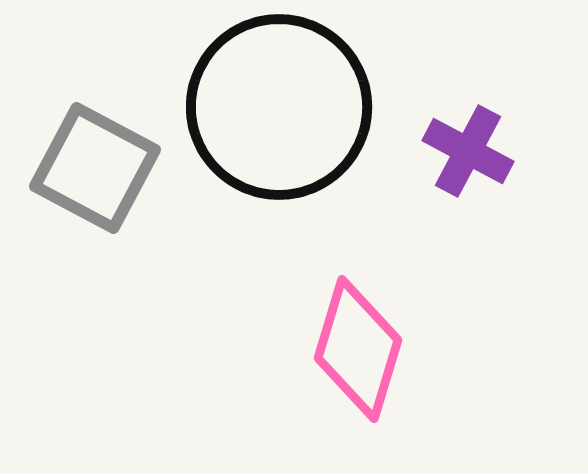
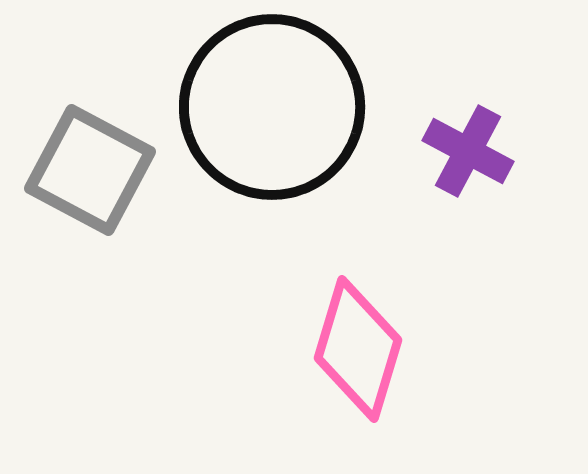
black circle: moved 7 px left
gray square: moved 5 px left, 2 px down
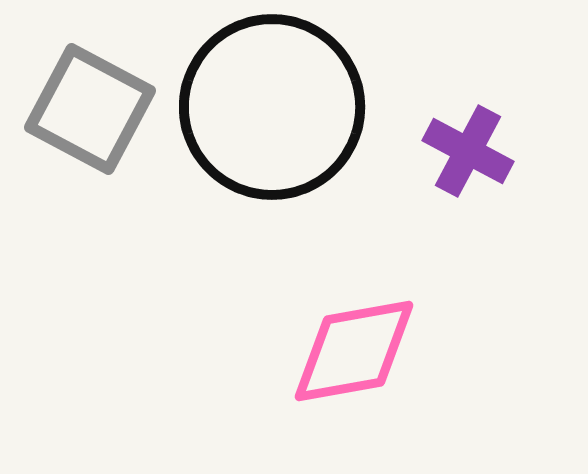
gray square: moved 61 px up
pink diamond: moved 4 px left, 2 px down; rotated 63 degrees clockwise
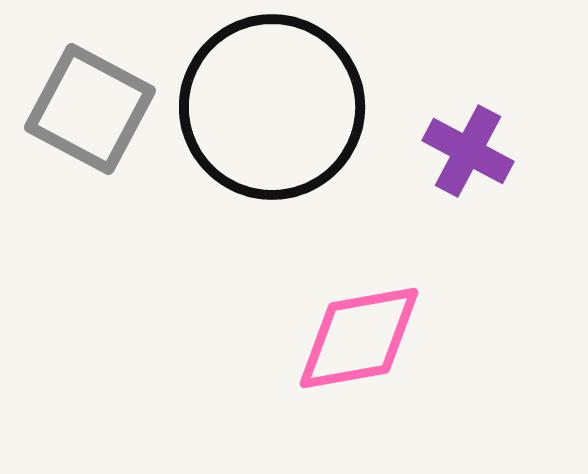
pink diamond: moved 5 px right, 13 px up
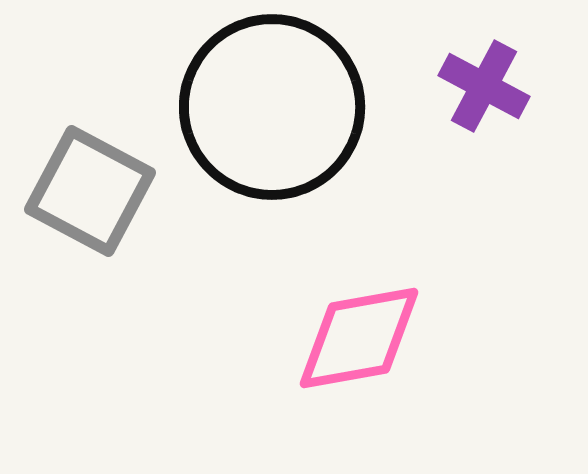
gray square: moved 82 px down
purple cross: moved 16 px right, 65 px up
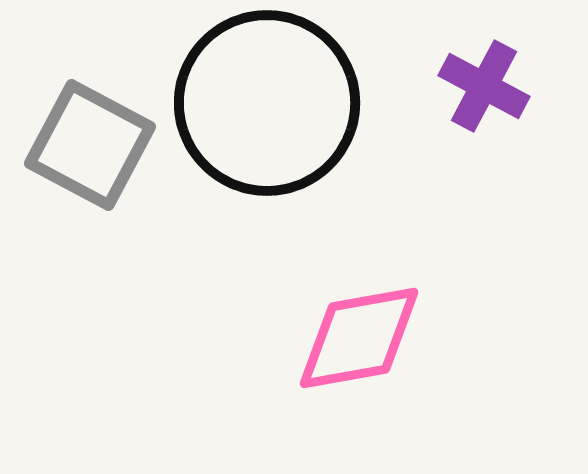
black circle: moved 5 px left, 4 px up
gray square: moved 46 px up
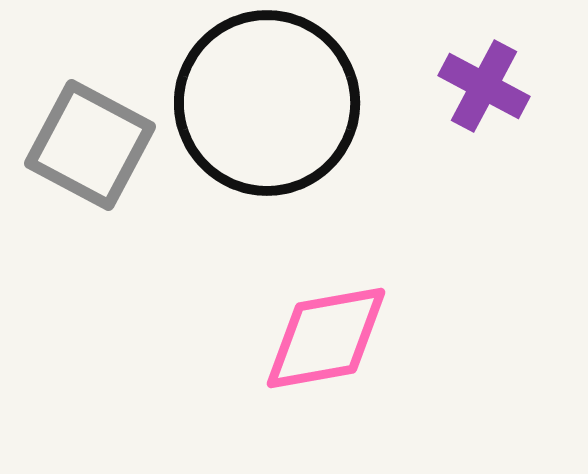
pink diamond: moved 33 px left
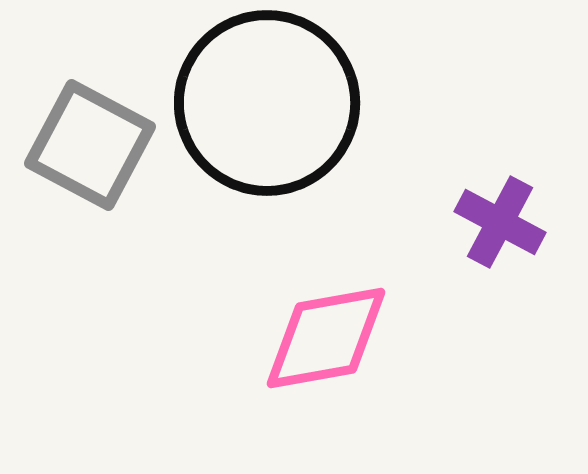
purple cross: moved 16 px right, 136 px down
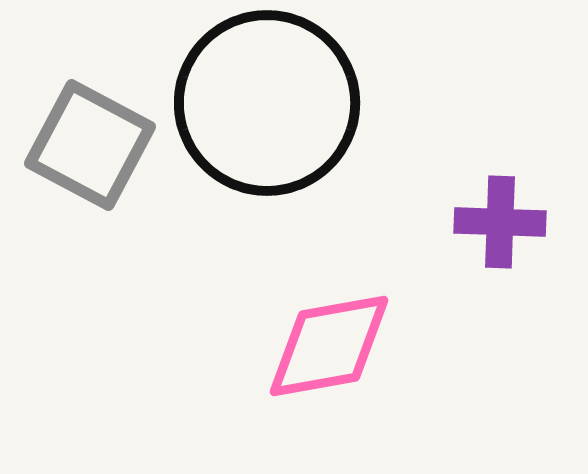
purple cross: rotated 26 degrees counterclockwise
pink diamond: moved 3 px right, 8 px down
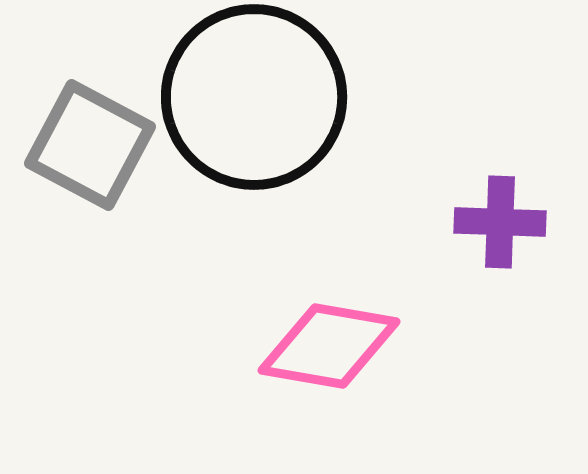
black circle: moved 13 px left, 6 px up
pink diamond: rotated 20 degrees clockwise
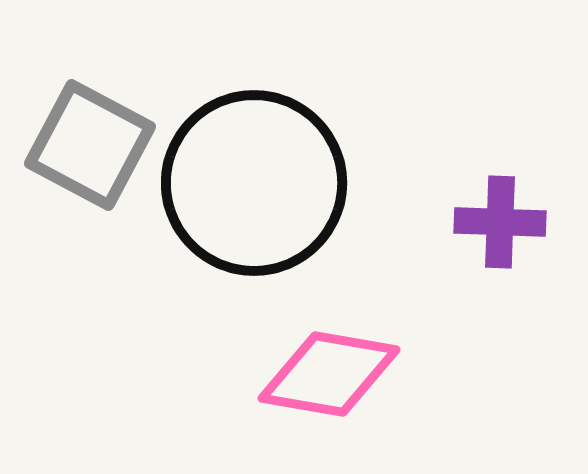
black circle: moved 86 px down
pink diamond: moved 28 px down
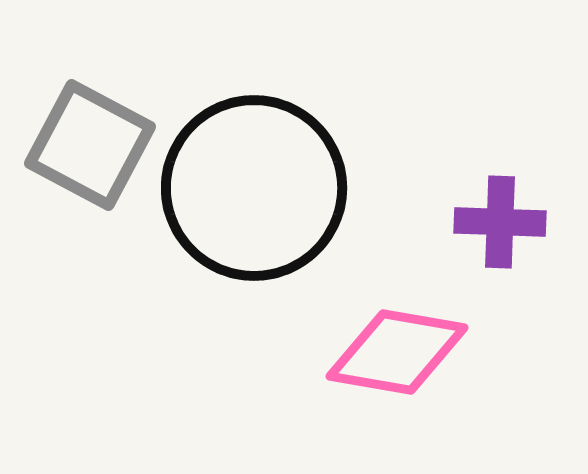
black circle: moved 5 px down
pink diamond: moved 68 px right, 22 px up
